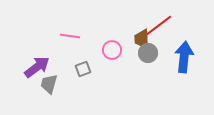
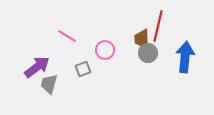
red line: rotated 40 degrees counterclockwise
pink line: moved 3 px left; rotated 24 degrees clockwise
pink circle: moved 7 px left
blue arrow: moved 1 px right
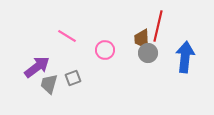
gray square: moved 10 px left, 9 px down
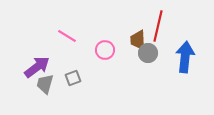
brown trapezoid: moved 4 px left, 1 px down
gray trapezoid: moved 4 px left
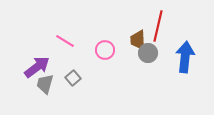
pink line: moved 2 px left, 5 px down
gray square: rotated 21 degrees counterclockwise
